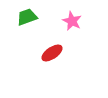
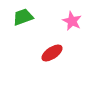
green trapezoid: moved 4 px left
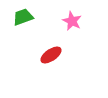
red ellipse: moved 1 px left, 2 px down
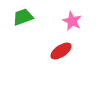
red ellipse: moved 10 px right, 4 px up
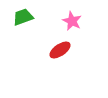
red ellipse: moved 1 px left, 1 px up
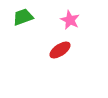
pink star: moved 2 px left, 1 px up
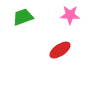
pink star: moved 5 px up; rotated 24 degrees counterclockwise
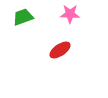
pink star: moved 1 px up
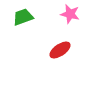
pink star: rotated 12 degrees clockwise
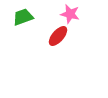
red ellipse: moved 2 px left, 14 px up; rotated 15 degrees counterclockwise
